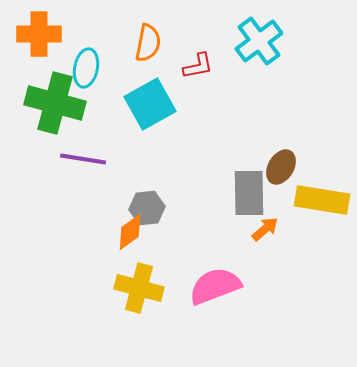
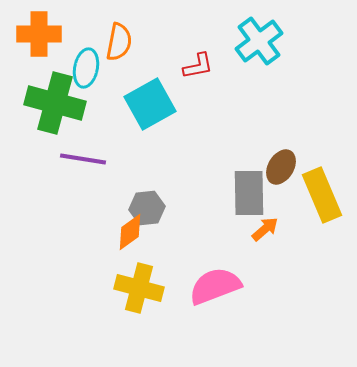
orange semicircle: moved 29 px left, 1 px up
yellow rectangle: moved 5 px up; rotated 58 degrees clockwise
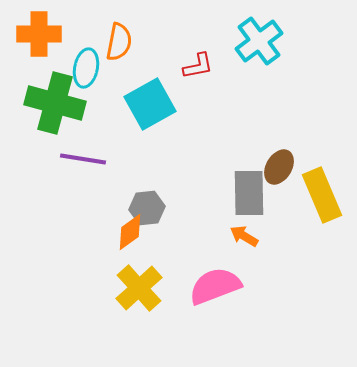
brown ellipse: moved 2 px left
orange arrow: moved 21 px left, 7 px down; rotated 108 degrees counterclockwise
yellow cross: rotated 33 degrees clockwise
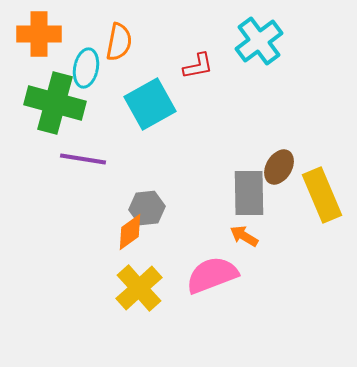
pink semicircle: moved 3 px left, 11 px up
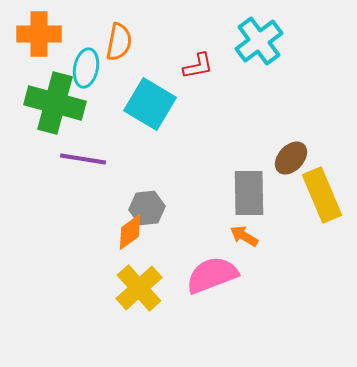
cyan square: rotated 30 degrees counterclockwise
brown ellipse: moved 12 px right, 9 px up; rotated 12 degrees clockwise
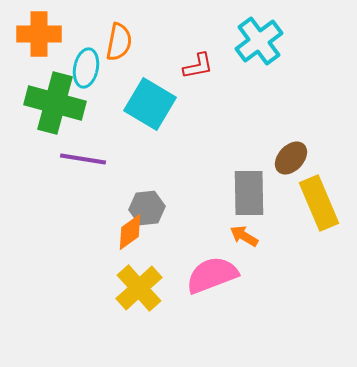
yellow rectangle: moved 3 px left, 8 px down
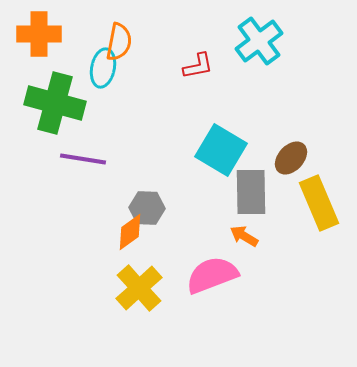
cyan ellipse: moved 17 px right
cyan square: moved 71 px right, 46 px down
gray rectangle: moved 2 px right, 1 px up
gray hexagon: rotated 8 degrees clockwise
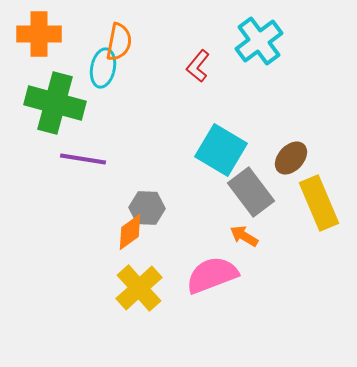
red L-shape: rotated 140 degrees clockwise
gray rectangle: rotated 36 degrees counterclockwise
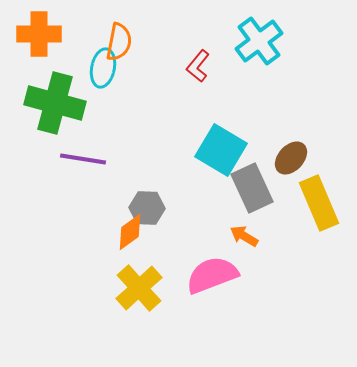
gray rectangle: moved 1 px right, 4 px up; rotated 12 degrees clockwise
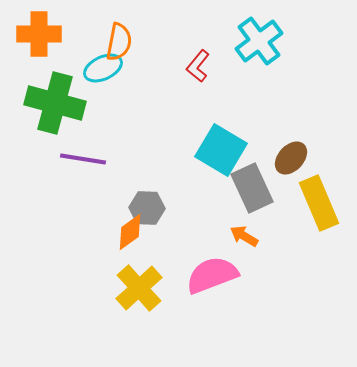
cyan ellipse: rotated 54 degrees clockwise
